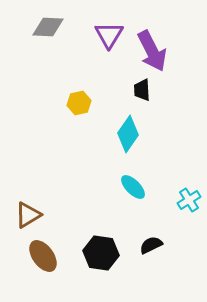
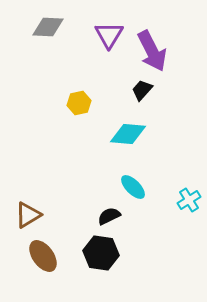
black trapezoid: rotated 45 degrees clockwise
cyan diamond: rotated 60 degrees clockwise
black semicircle: moved 42 px left, 29 px up
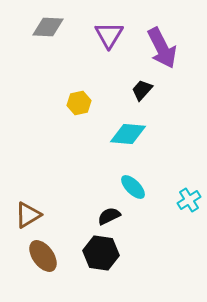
purple arrow: moved 10 px right, 3 px up
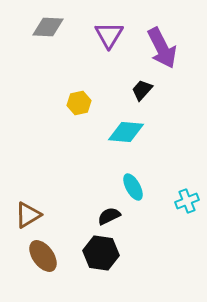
cyan diamond: moved 2 px left, 2 px up
cyan ellipse: rotated 16 degrees clockwise
cyan cross: moved 2 px left, 1 px down; rotated 10 degrees clockwise
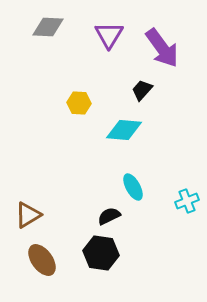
purple arrow: rotated 9 degrees counterclockwise
yellow hexagon: rotated 15 degrees clockwise
cyan diamond: moved 2 px left, 2 px up
brown ellipse: moved 1 px left, 4 px down
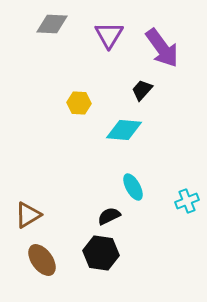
gray diamond: moved 4 px right, 3 px up
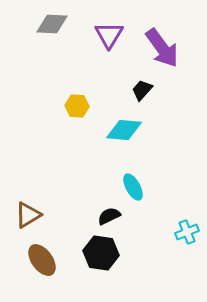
yellow hexagon: moved 2 px left, 3 px down
cyan cross: moved 31 px down
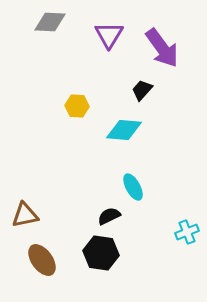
gray diamond: moved 2 px left, 2 px up
brown triangle: moved 3 px left; rotated 20 degrees clockwise
